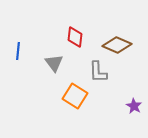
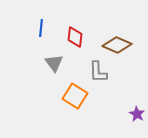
blue line: moved 23 px right, 23 px up
purple star: moved 3 px right, 8 px down
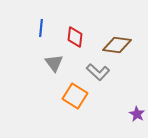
brown diamond: rotated 16 degrees counterclockwise
gray L-shape: rotated 45 degrees counterclockwise
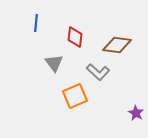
blue line: moved 5 px left, 5 px up
orange square: rotated 35 degrees clockwise
purple star: moved 1 px left, 1 px up
